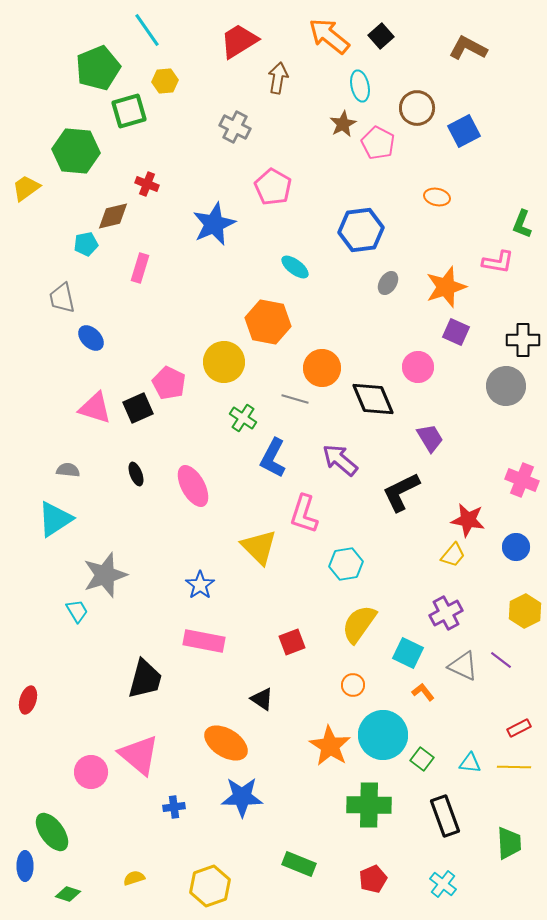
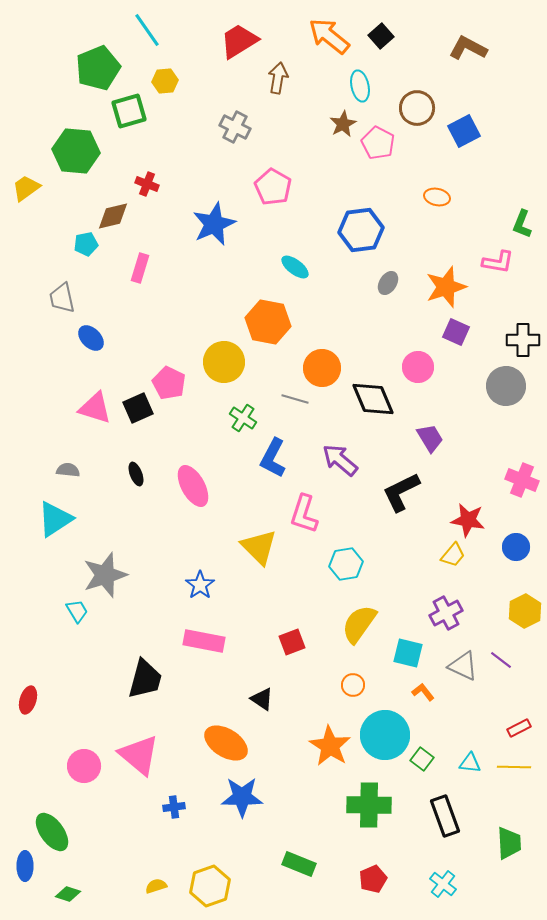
cyan square at (408, 653): rotated 12 degrees counterclockwise
cyan circle at (383, 735): moved 2 px right
pink circle at (91, 772): moved 7 px left, 6 px up
yellow semicircle at (134, 878): moved 22 px right, 8 px down
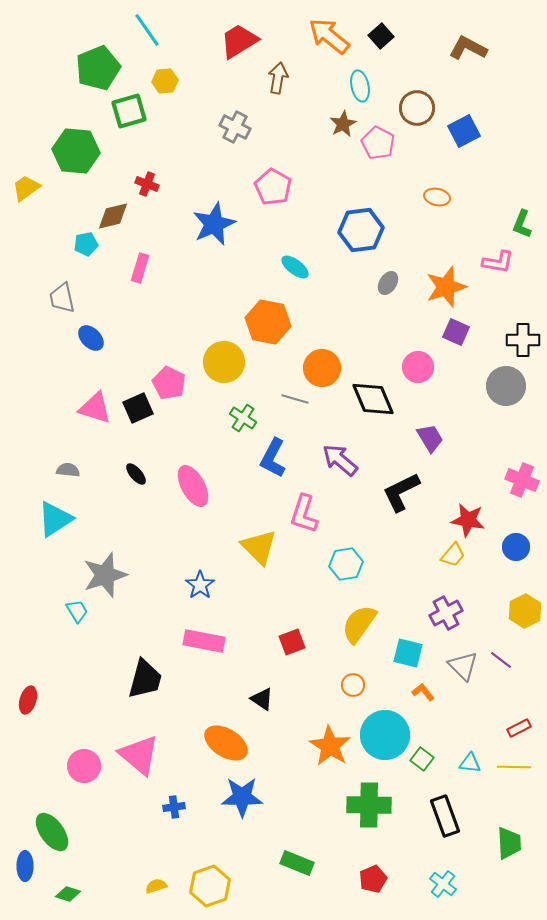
black ellipse at (136, 474): rotated 20 degrees counterclockwise
gray triangle at (463, 666): rotated 20 degrees clockwise
green rectangle at (299, 864): moved 2 px left, 1 px up
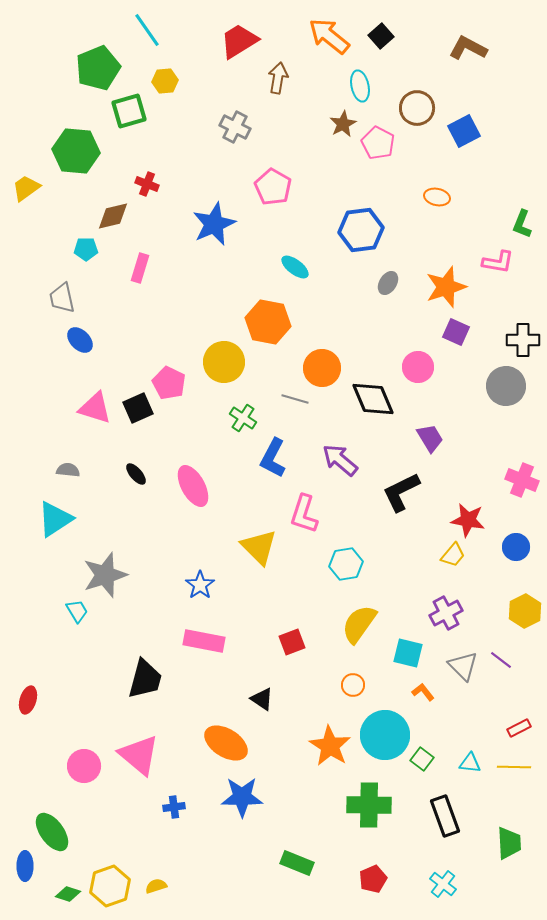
cyan pentagon at (86, 244): moved 5 px down; rotated 10 degrees clockwise
blue ellipse at (91, 338): moved 11 px left, 2 px down
yellow hexagon at (210, 886): moved 100 px left
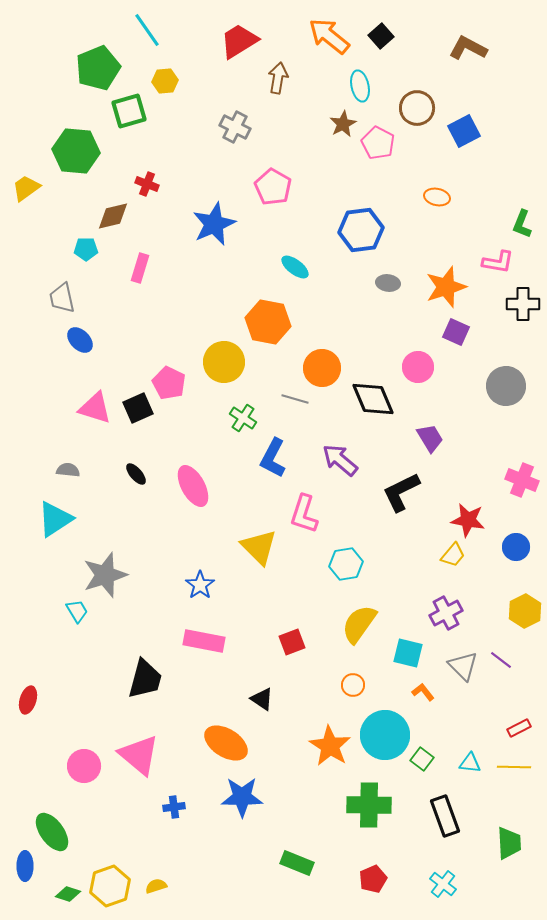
gray ellipse at (388, 283): rotated 65 degrees clockwise
black cross at (523, 340): moved 36 px up
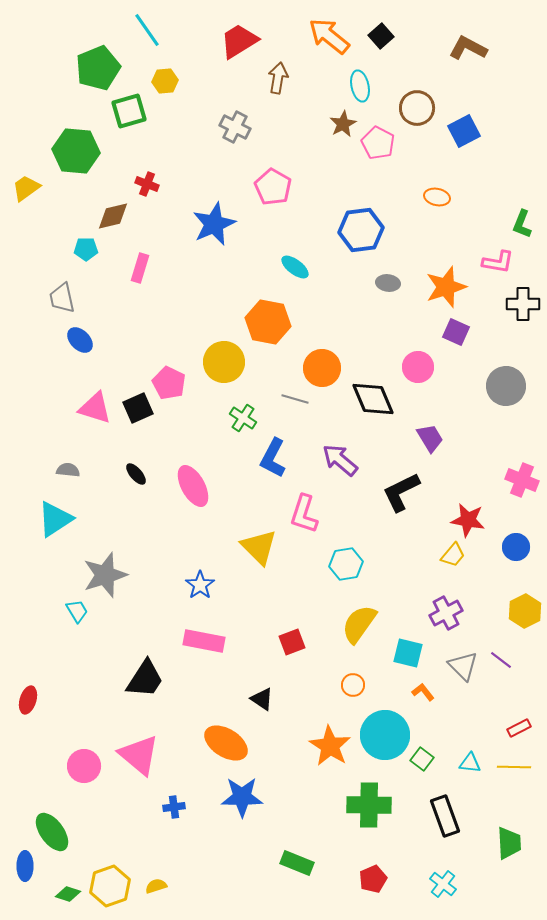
black trapezoid at (145, 679): rotated 18 degrees clockwise
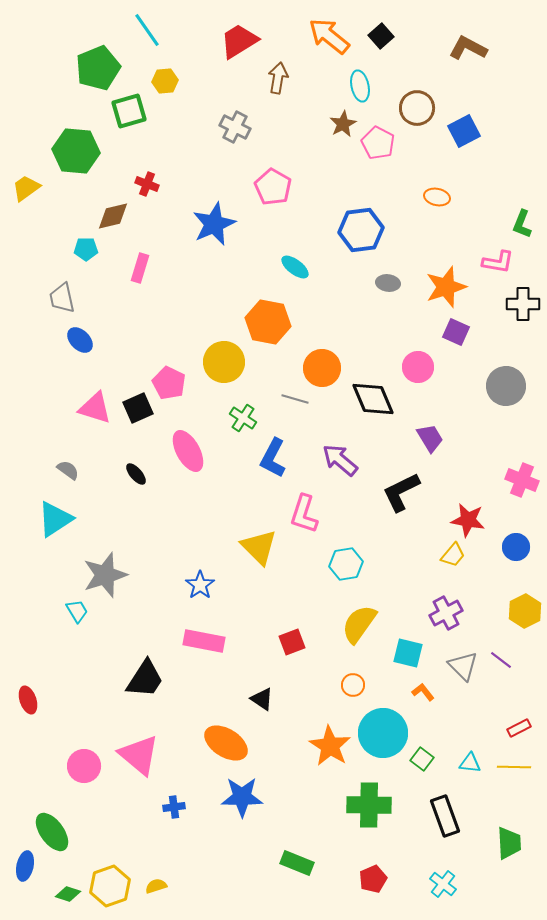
gray semicircle at (68, 470): rotated 30 degrees clockwise
pink ellipse at (193, 486): moved 5 px left, 35 px up
red ellipse at (28, 700): rotated 36 degrees counterclockwise
cyan circle at (385, 735): moved 2 px left, 2 px up
blue ellipse at (25, 866): rotated 12 degrees clockwise
